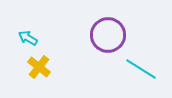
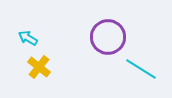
purple circle: moved 2 px down
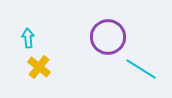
cyan arrow: rotated 54 degrees clockwise
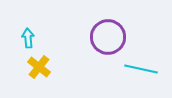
cyan line: rotated 20 degrees counterclockwise
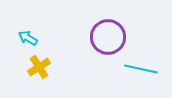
cyan arrow: rotated 54 degrees counterclockwise
yellow cross: rotated 20 degrees clockwise
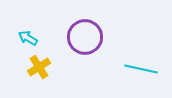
purple circle: moved 23 px left
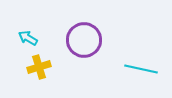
purple circle: moved 1 px left, 3 px down
yellow cross: rotated 15 degrees clockwise
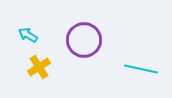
cyan arrow: moved 3 px up
yellow cross: rotated 15 degrees counterclockwise
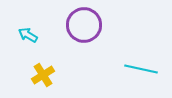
purple circle: moved 15 px up
yellow cross: moved 4 px right, 8 px down
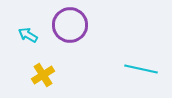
purple circle: moved 14 px left
